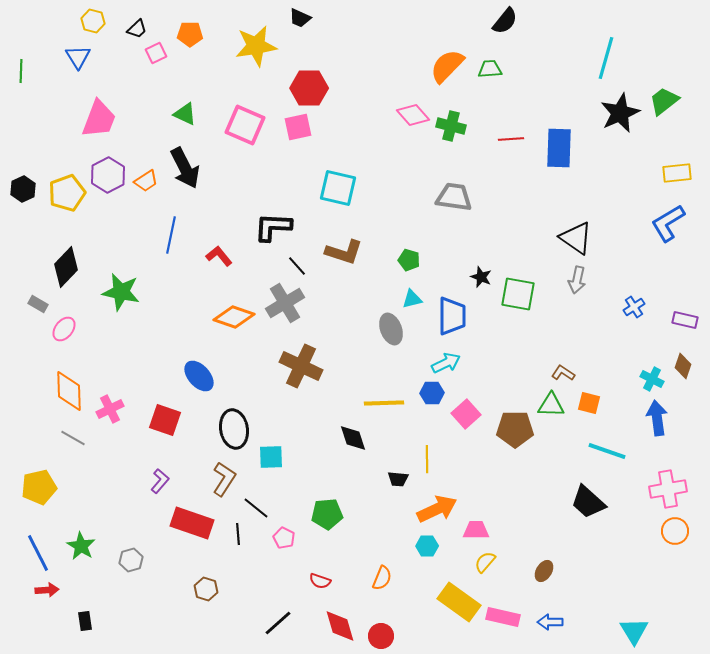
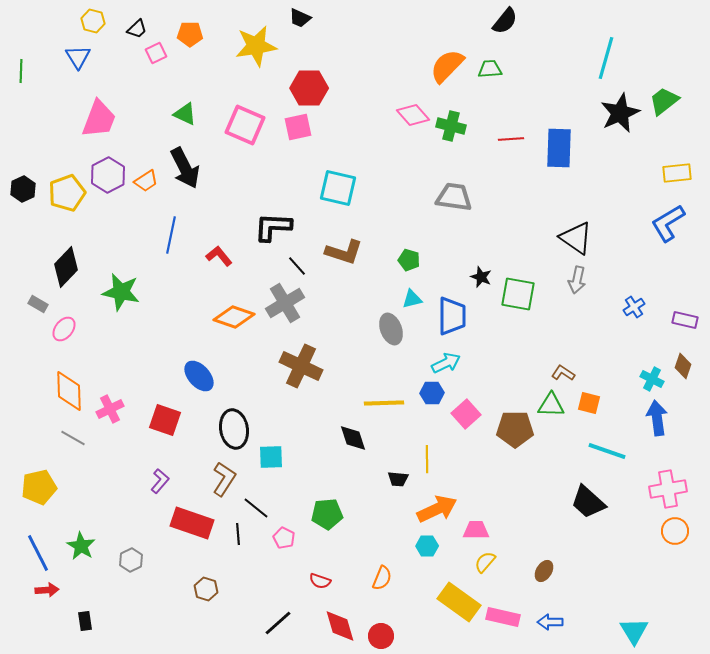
gray hexagon at (131, 560): rotated 10 degrees counterclockwise
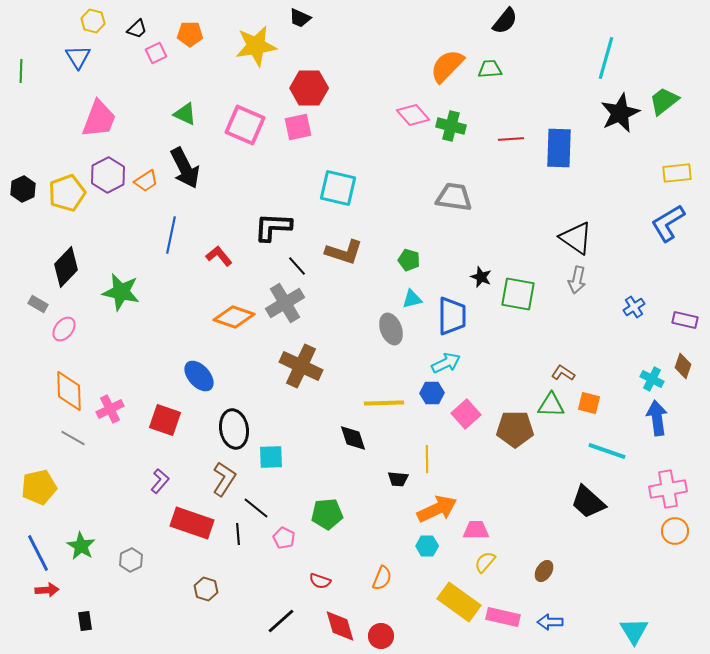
black line at (278, 623): moved 3 px right, 2 px up
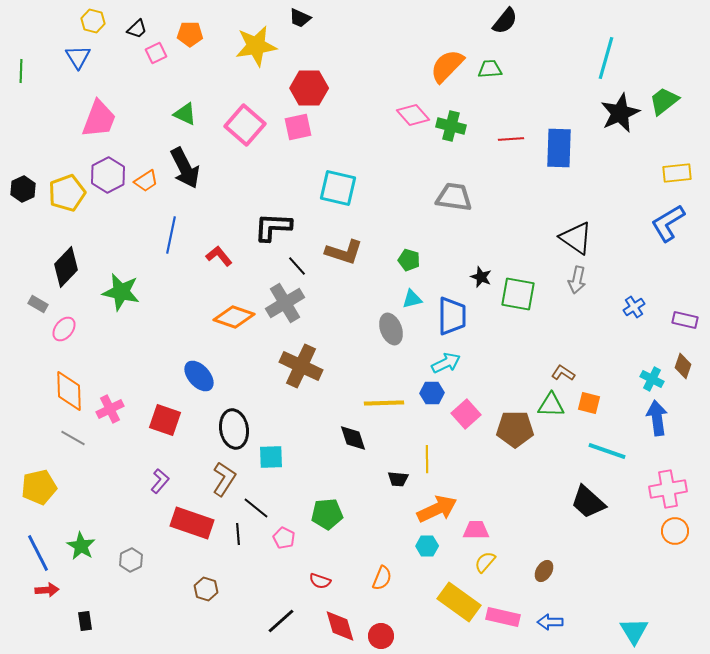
pink square at (245, 125): rotated 18 degrees clockwise
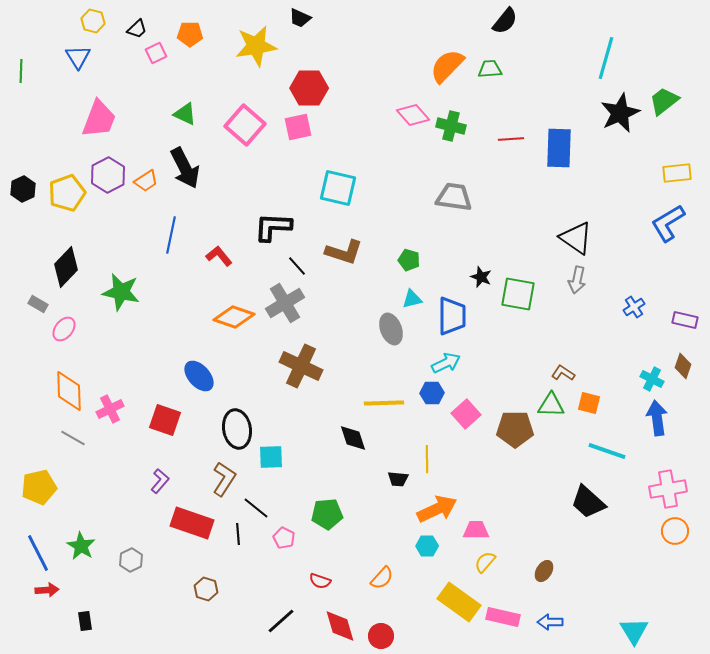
black ellipse at (234, 429): moved 3 px right
orange semicircle at (382, 578): rotated 20 degrees clockwise
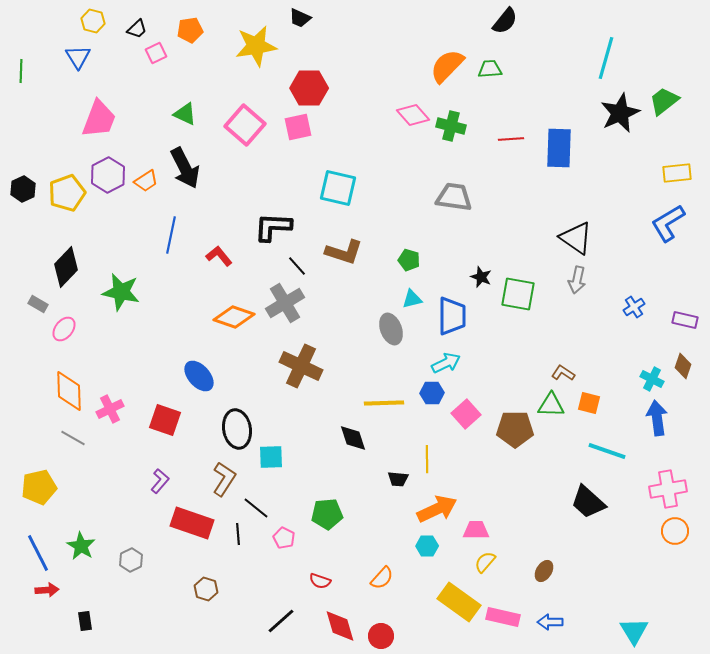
orange pentagon at (190, 34): moved 4 px up; rotated 10 degrees counterclockwise
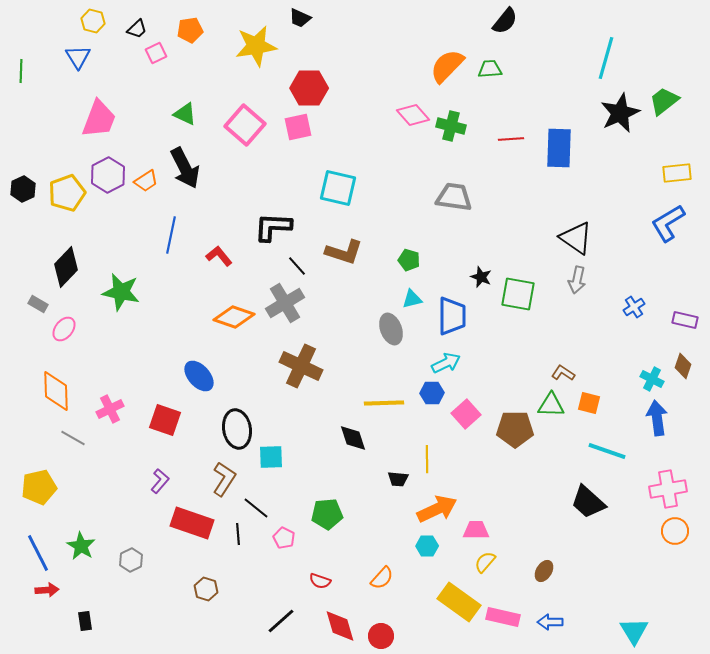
orange diamond at (69, 391): moved 13 px left
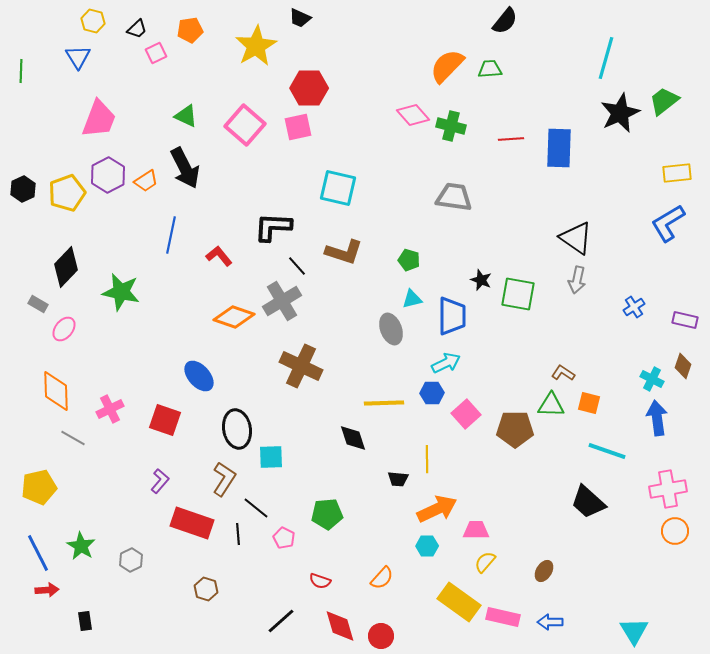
yellow star at (256, 46): rotated 21 degrees counterclockwise
green triangle at (185, 114): moved 1 px right, 2 px down
black star at (481, 277): moved 3 px down
gray cross at (285, 303): moved 3 px left, 2 px up
